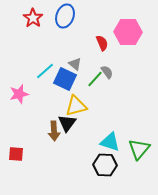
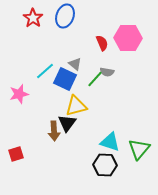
pink hexagon: moved 6 px down
gray semicircle: rotated 136 degrees clockwise
red square: rotated 21 degrees counterclockwise
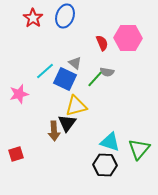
gray triangle: moved 1 px up
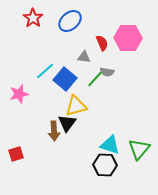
blue ellipse: moved 5 px right, 5 px down; rotated 30 degrees clockwise
gray triangle: moved 9 px right, 6 px up; rotated 32 degrees counterclockwise
blue square: rotated 15 degrees clockwise
cyan triangle: moved 3 px down
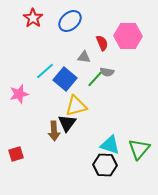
pink hexagon: moved 2 px up
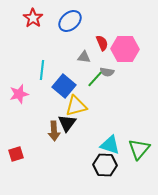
pink hexagon: moved 3 px left, 13 px down
cyan line: moved 3 px left, 1 px up; rotated 42 degrees counterclockwise
blue square: moved 1 px left, 7 px down
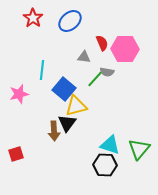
blue square: moved 3 px down
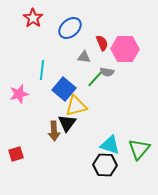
blue ellipse: moved 7 px down
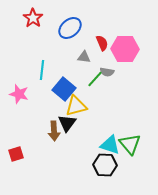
pink star: rotated 30 degrees clockwise
green triangle: moved 9 px left, 5 px up; rotated 20 degrees counterclockwise
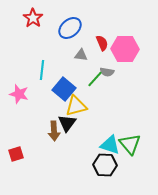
gray triangle: moved 3 px left, 2 px up
